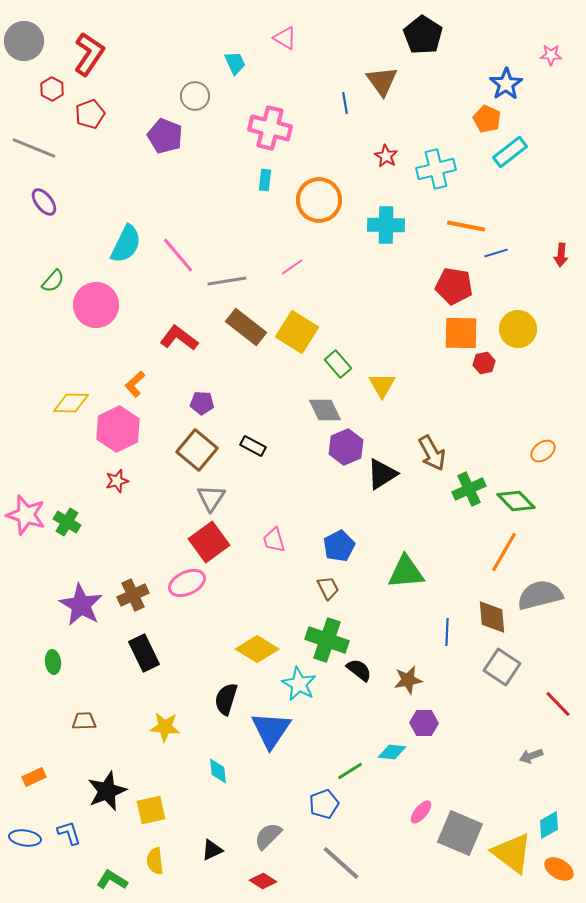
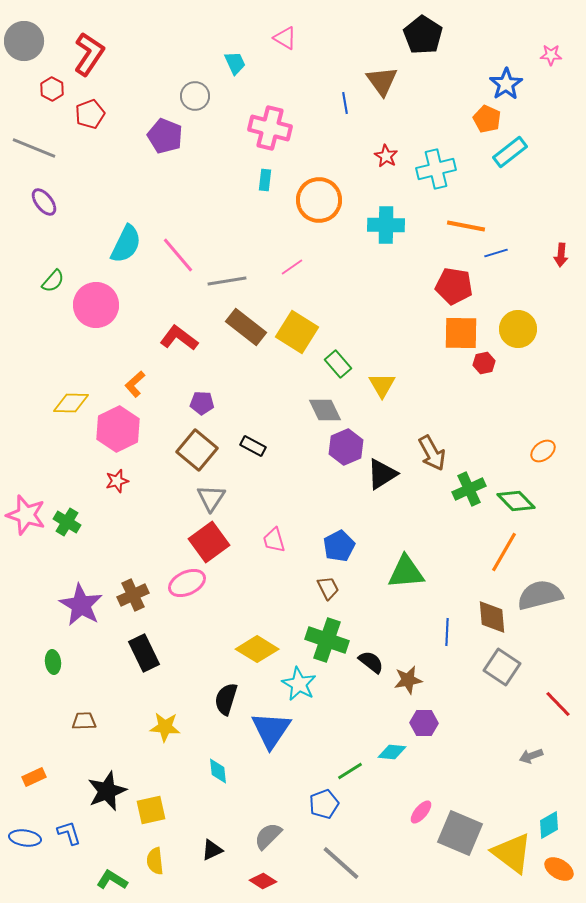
black semicircle at (359, 670): moved 12 px right, 8 px up
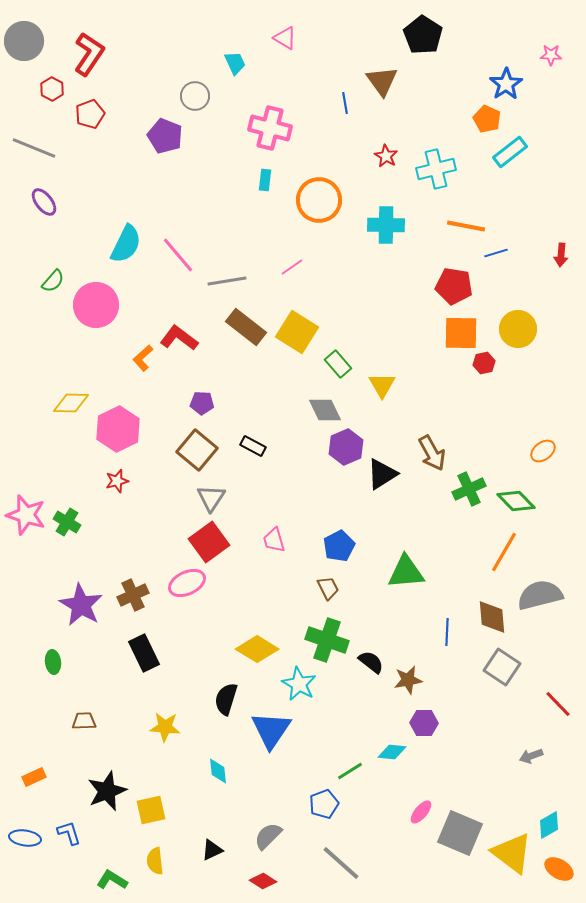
orange L-shape at (135, 384): moved 8 px right, 26 px up
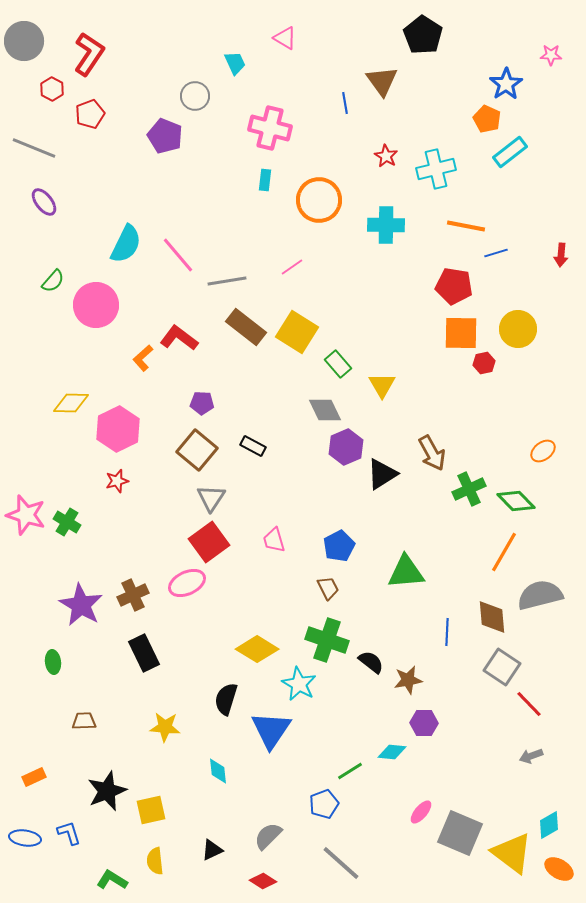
red line at (558, 704): moved 29 px left
